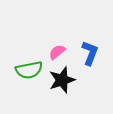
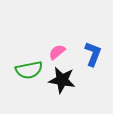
blue L-shape: moved 3 px right, 1 px down
black star: rotated 28 degrees clockwise
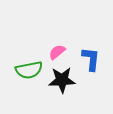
blue L-shape: moved 2 px left, 5 px down; rotated 15 degrees counterclockwise
black star: rotated 12 degrees counterclockwise
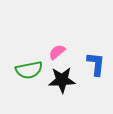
blue L-shape: moved 5 px right, 5 px down
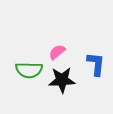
green semicircle: rotated 12 degrees clockwise
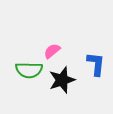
pink semicircle: moved 5 px left, 1 px up
black star: rotated 16 degrees counterclockwise
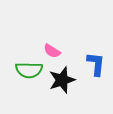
pink semicircle: rotated 108 degrees counterclockwise
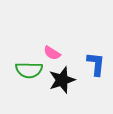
pink semicircle: moved 2 px down
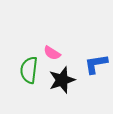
blue L-shape: rotated 105 degrees counterclockwise
green semicircle: rotated 96 degrees clockwise
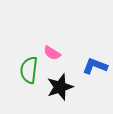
blue L-shape: moved 1 px left, 2 px down; rotated 30 degrees clockwise
black star: moved 2 px left, 7 px down
